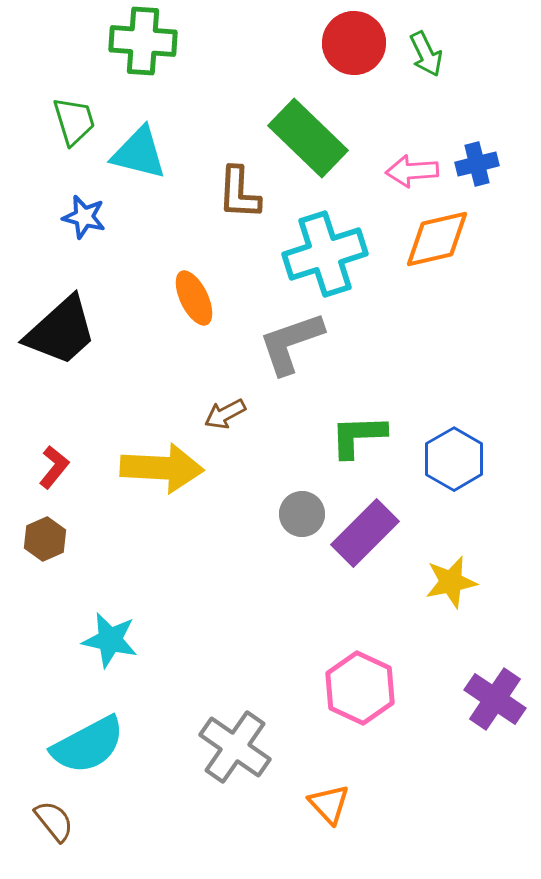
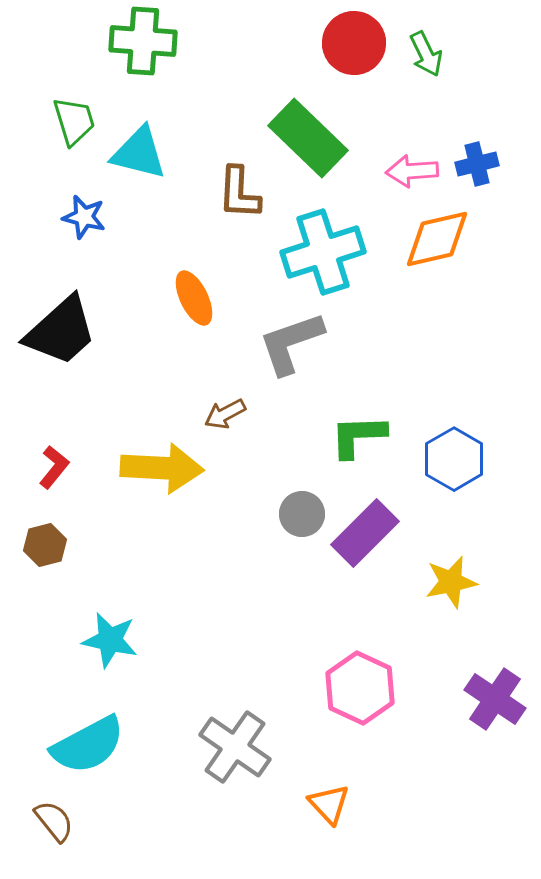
cyan cross: moved 2 px left, 2 px up
brown hexagon: moved 6 px down; rotated 9 degrees clockwise
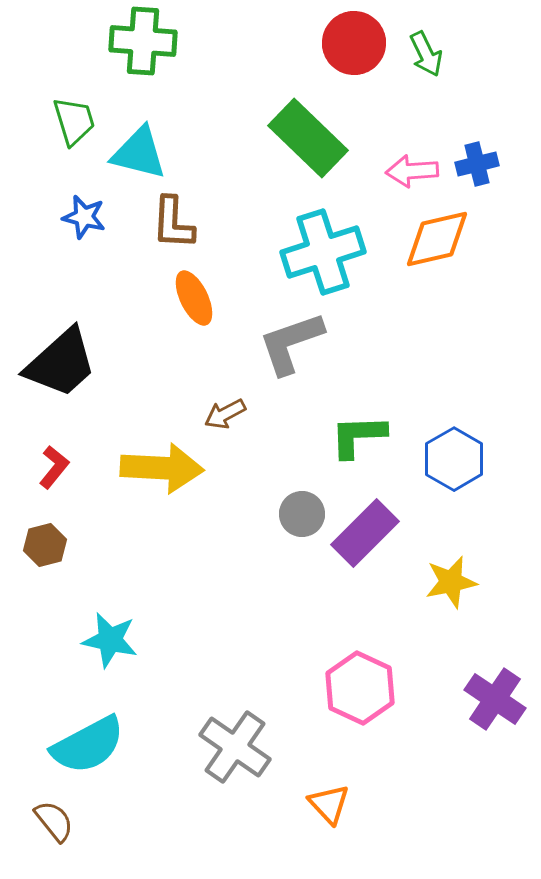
brown L-shape: moved 66 px left, 30 px down
black trapezoid: moved 32 px down
